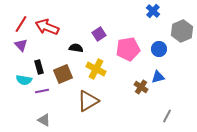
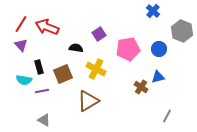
gray hexagon: rotated 15 degrees counterclockwise
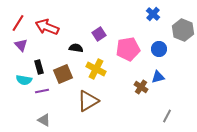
blue cross: moved 3 px down
red line: moved 3 px left, 1 px up
gray hexagon: moved 1 px right, 1 px up
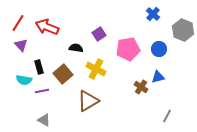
brown square: rotated 18 degrees counterclockwise
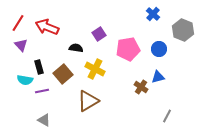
yellow cross: moved 1 px left
cyan semicircle: moved 1 px right
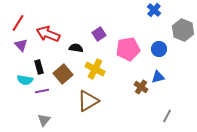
blue cross: moved 1 px right, 4 px up
red arrow: moved 1 px right, 7 px down
gray triangle: rotated 40 degrees clockwise
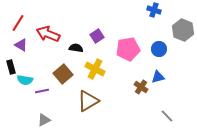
blue cross: rotated 24 degrees counterclockwise
purple square: moved 2 px left, 2 px down
purple triangle: rotated 16 degrees counterclockwise
black rectangle: moved 28 px left
gray line: rotated 72 degrees counterclockwise
gray triangle: rotated 24 degrees clockwise
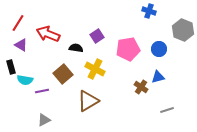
blue cross: moved 5 px left, 1 px down
gray line: moved 6 px up; rotated 64 degrees counterclockwise
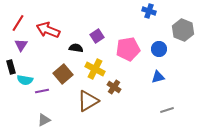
red arrow: moved 4 px up
purple triangle: rotated 32 degrees clockwise
brown cross: moved 27 px left
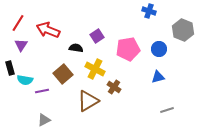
black rectangle: moved 1 px left, 1 px down
